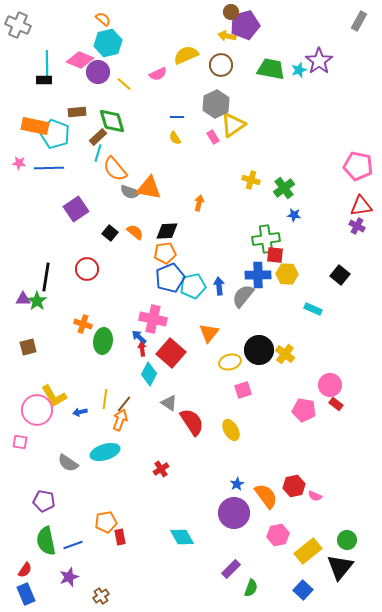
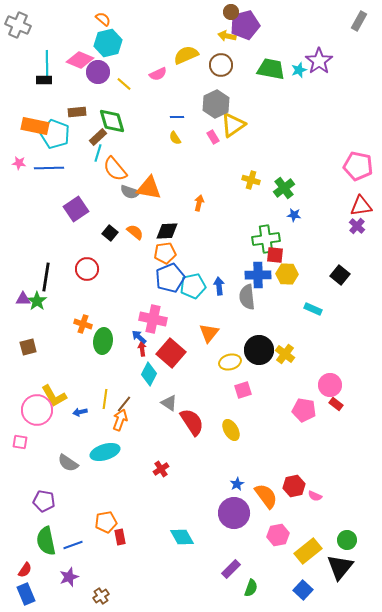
purple cross at (357, 226): rotated 14 degrees clockwise
gray semicircle at (243, 296): moved 4 px right, 1 px down; rotated 45 degrees counterclockwise
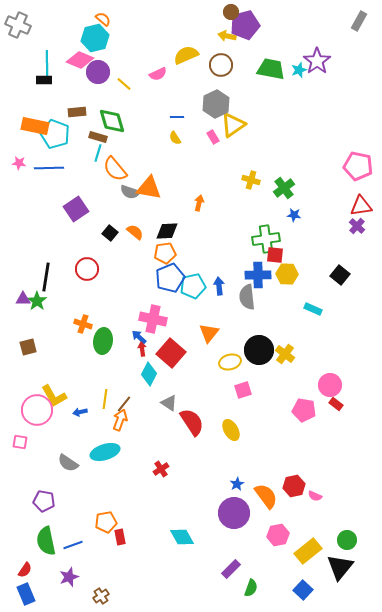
cyan hexagon at (108, 43): moved 13 px left, 5 px up
purple star at (319, 61): moved 2 px left
brown rectangle at (98, 137): rotated 60 degrees clockwise
